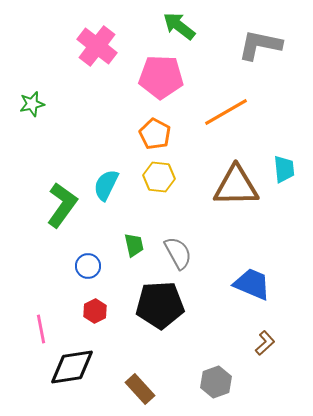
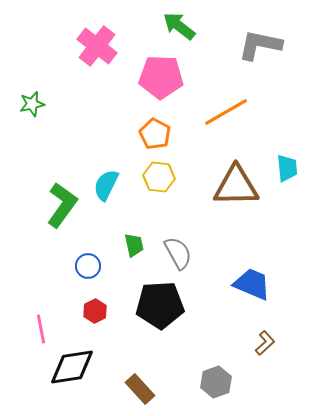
cyan trapezoid: moved 3 px right, 1 px up
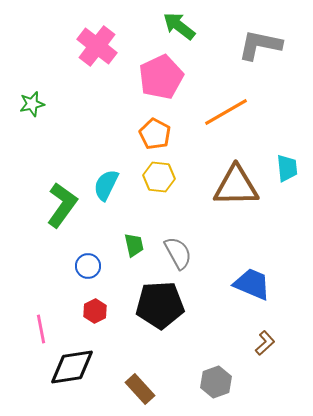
pink pentagon: rotated 27 degrees counterclockwise
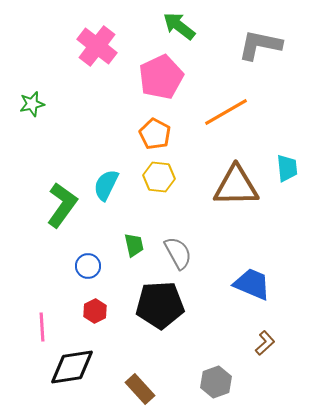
pink line: moved 1 px right, 2 px up; rotated 8 degrees clockwise
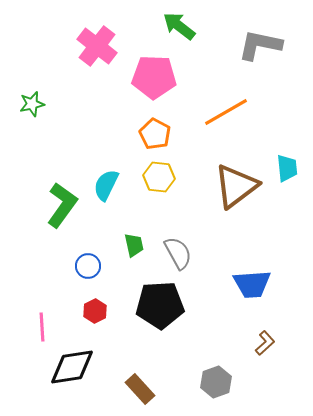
pink pentagon: moved 7 px left; rotated 27 degrees clockwise
brown triangle: rotated 36 degrees counterclockwise
blue trapezoid: rotated 153 degrees clockwise
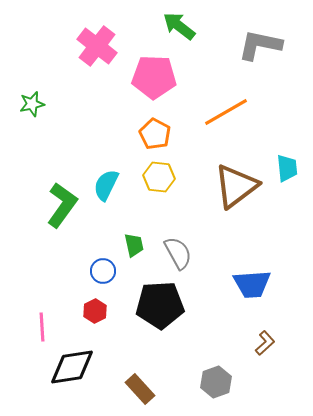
blue circle: moved 15 px right, 5 px down
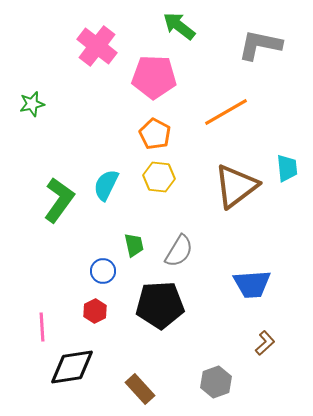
green L-shape: moved 3 px left, 5 px up
gray semicircle: moved 1 px right, 2 px up; rotated 60 degrees clockwise
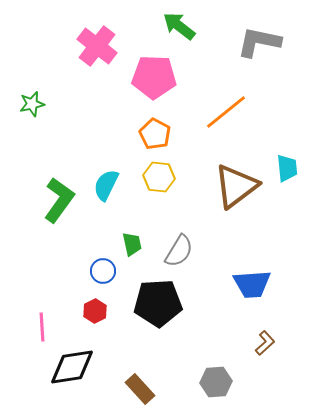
gray L-shape: moved 1 px left, 3 px up
orange line: rotated 9 degrees counterclockwise
green trapezoid: moved 2 px left, 1 px up
black pentagon: moved 2 px left, 2 px up
gray hexagon: rotated 16 degrees clockwise
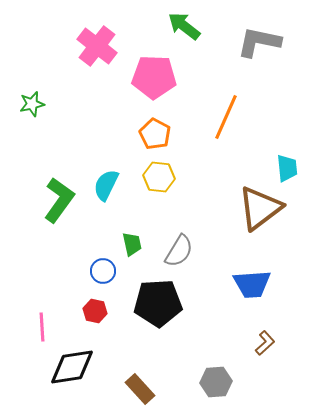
green arrow: moved 5 px right
orange line: moved 5 px down; rotated 27 degrees counterclockwise
brown triangle: moved 24 px right, 22 px down
red hexagon: rotated 20 degrees counterclockwise
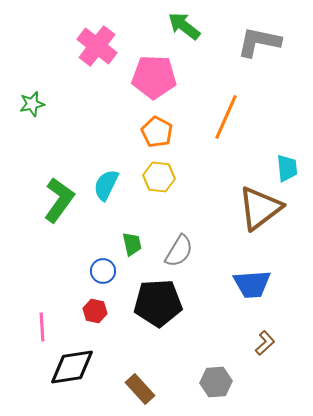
orange pentagon: moved 2 px right, 2 px up
